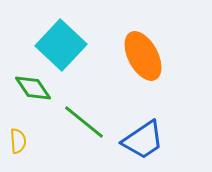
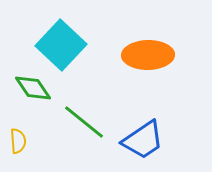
orange ellipse: moved 5 px right, 1 px up; rotated 63 degrees counterclockwise
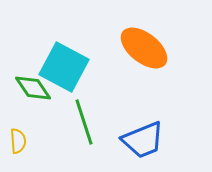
cyan square: moved 3 px right, 22 px down; rotated 15 degrees counterclockwise
orange ellipse: moved 4 px left, 7 px up; rotated 39 degrees clockwise
green line: rotated 33 degrees clockwise
blue trapezoid: rotated 12 degrees clockwise
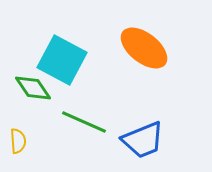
cyan square: moved 2 px left, 7 px up
green line: rotated 48 degrees counterclockwise
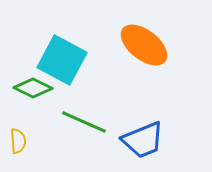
orange ellipse: moved 3 px up
green diamond: rotated 30 degrees counterclockwise
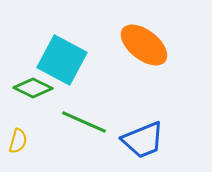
yellow semicircle: rotated 20 degrees clockwise
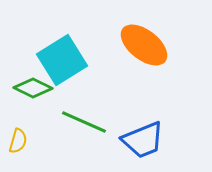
cyan square: rotated 30 degrees clockwise
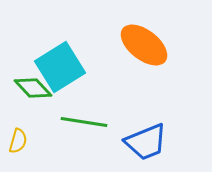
cyan square: moved 2 px left, 7 px down
green diamond: rotated 21 degrees clockwise
green line: rotated 15 degrees counterclockwise
blue trapezoid: moved 3 px right, 2 px down
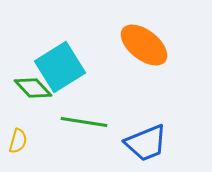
blue trapezoid: moved 1 px down
